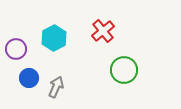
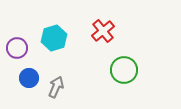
cyan hexagon: rotated 10 degrees clockwise
purple circle: moved 1 px right, 1 px up
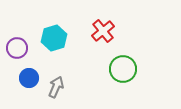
green circle: moved 1 px left, 1 px up
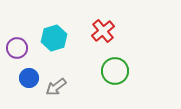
green circle: moved 8 px left, 2 px down
gray arrow: rotated 150 degrees counterclockwise
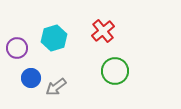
blue circle: moved 2 px right
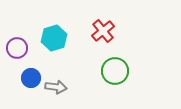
gray arrow: rotated 135 degrees counterclockwise
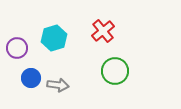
gray arrow: moved 2 px right, 2 px up
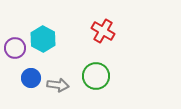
red cross: rotated 20 degrees counterclockwise
cyan hexagon: moved 11 px left, 1 px down; rotated 15 degrees counterclockwise
purple circle: moved 2 px left
green circle: moved 19 px left, 5 px down
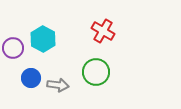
purple circle: moved 2 px left
green circle: moved 4 px up
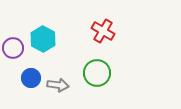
green circle: moved 1 px right, 1 px down
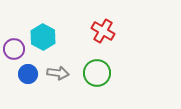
cyan hexagon: moved 2 px up
purple circle: moved 1 px right, 1 px down
blue circle: moved 3 px left, 4 px up
gray arrow: moved 12 px up
